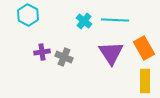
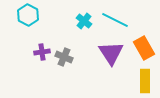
cyan line: rotated 24 degrees clockwise
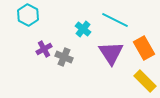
cyan cross: moved 1 px left, 8 px down
purple cross: moved 2 px right, 3 px up; rotated 21 degrees counterclockwise
yellow rectangle: rotated 45 degrees counterclockwise
